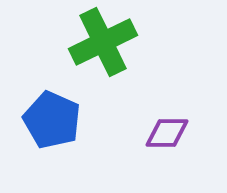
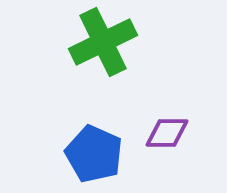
blue pentagon: moved 42 px right, 34 px down
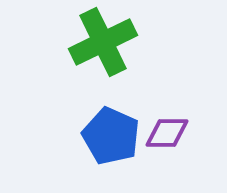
blue pentagon: moved 17 px right, 18 px up
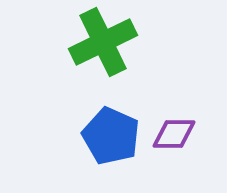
purple diamond: moved 7 px right, 1 px down
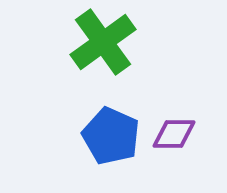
green cross: rotated 10 degrees counterclockwise
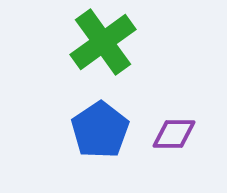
blue pentagon: moved 11 px left, 6 px up; rotated 14 degrees clockwise
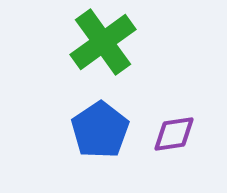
purple diamond: rotated 9 degrees counterclockwise
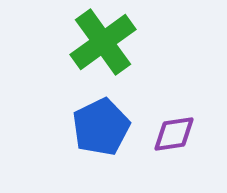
blue pentagon: moved 1 px right, 3 px up; rotated 8 degrees clockwise
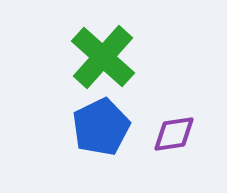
green cross: moved 15 px down; rotated 12 degrees counterclockwise
